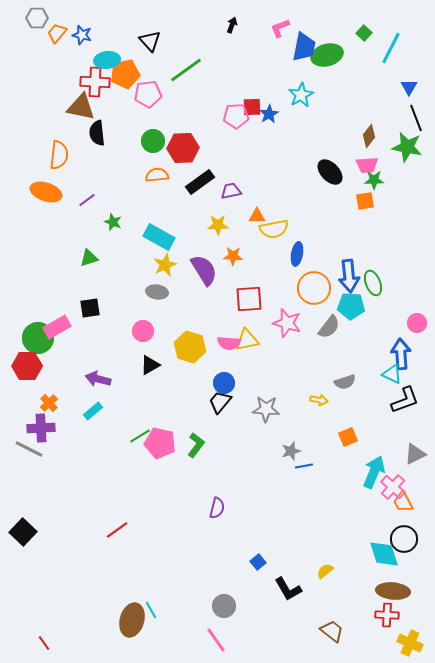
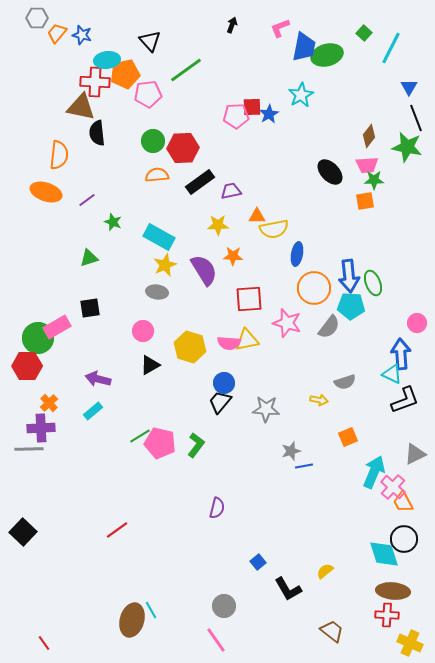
gray line at (29, 449): rotated 28 degrees counterclockwise
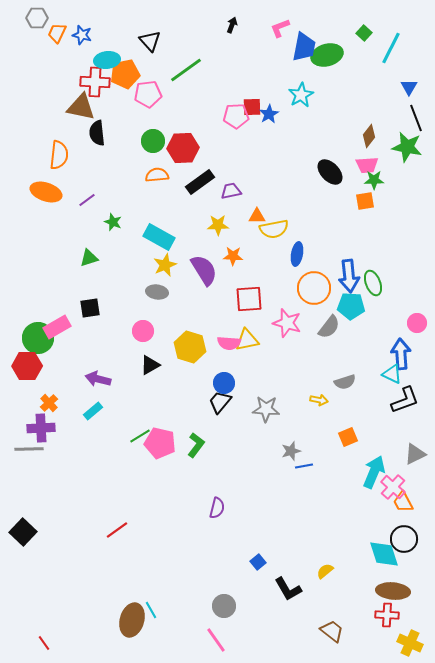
orange trapezoid at (57, 33): rotated 15 degrees counterclockwise
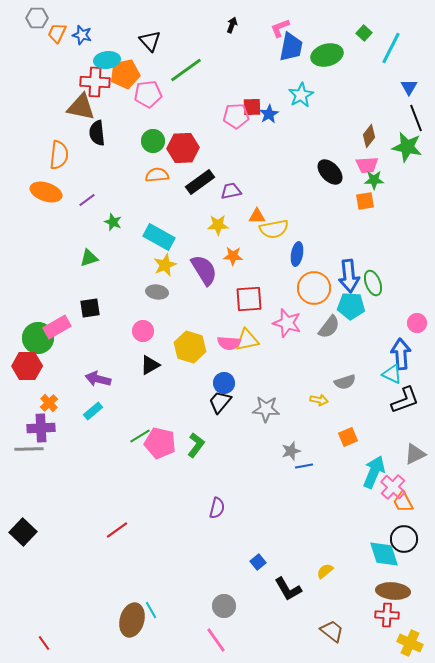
blue trapezoid at (304, 47): moved 13 px left
